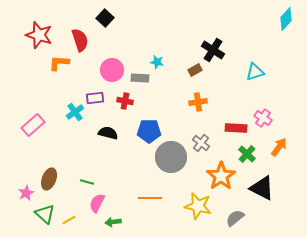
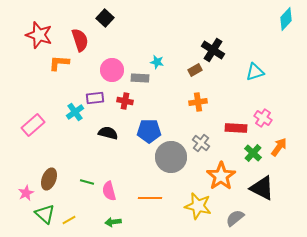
green cross: moved 6 px right, 1 px up
pink semicircle: moved 12 px right, 12 px up; rotated 42 degrees counterclockwise
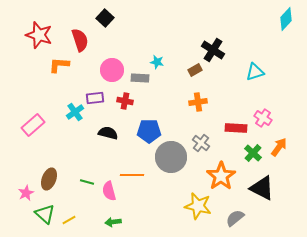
orange L-shape: moved 2 px down
orange line: moved 18 px left, 23 px up
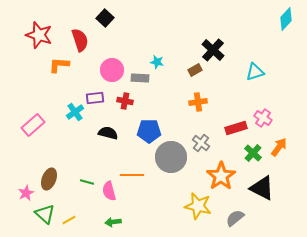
black cross: rotated 10 degrees clockwise
red rectangle: rotated 20 degrees counterclockwise
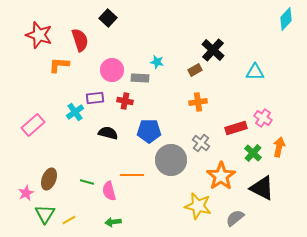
black square: moved 3 px right
cyan triangle: rotated 18 degrees clockwise
orange arrow: rotated 24 degrees counterclockwise
gray circle: moved 3 px down
green triangle: rotated 20 degrees clockwise
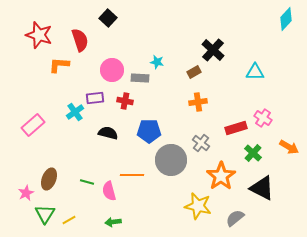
brown rectangle: moved 1 px left, 2 px down
orange arrow: moved 10 px right; rotated 108 degrees clockwise
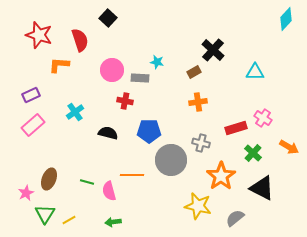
purple rectangle: moved 64 px left, 3 px up; rotated 18 degrees counterclockwise
gray cross: rotated 24 degrees counterclockwise
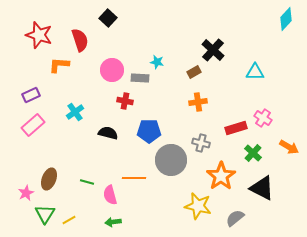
orange line: moved 2 px right, 3 px down
pink semicircle: moved 1 px right, 4 px down
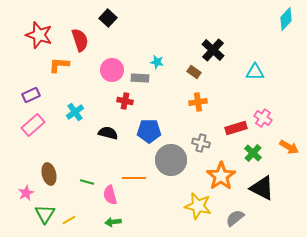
brown rectangle: rotated 64 degrees clockwise
brown ellipse: moved 5 px up; rotated 35 degrees counterclockwise
